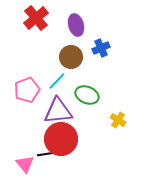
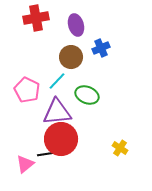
red cross: rotated 30 degrees clockwise
pink pentagon: rotated 25 degrees counterclockwise
purple triangle: moved 1 px left, 1 px down
yellow cross: moved 2 px right, 28 px down
pink triangle: rotated 30 degrees clockwise
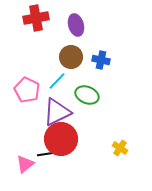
blue cross: moved 12 px down; rotated 36 degrees clockwise
purple triangle: rotated 20 degrees counterclockwise
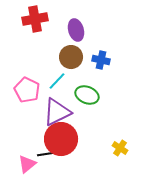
red cross: moved 1 px left, 1 px down
purple ellipse: moved 5 px down
pink triangle: moved 2 px right
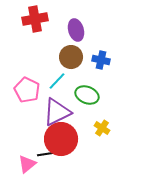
yellow cross: moved 18 px left, 20 px up
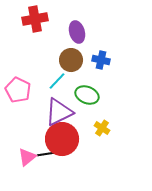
purple ellipse: moved 1 px right, 2 px down
brown circle: moved 3 px down
pink pentagon: moved 9 px left
purple triangle: moved 2 px right
red circle: moved 1 px right
pink triangle: moved 7 px up
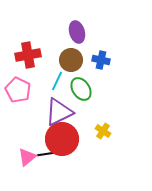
red cross: moved 7 px left, 36 px down
cyan line: rotated 18 degrees counterclockwise
green ellipse: moved 6 px left, 6 px up; rotated 35 degrees clockwise
yellow cross: moved 1 px right, 3 px down
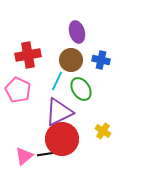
pink triangle: moved 3 px left, 1 px up
